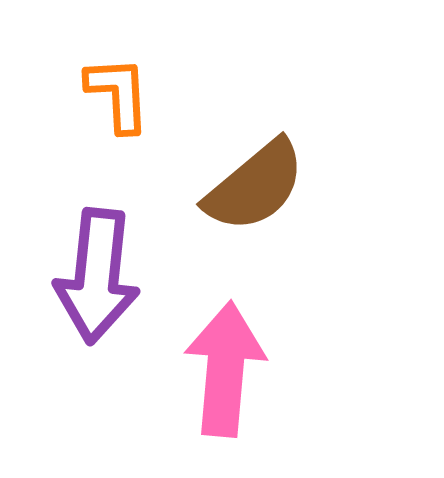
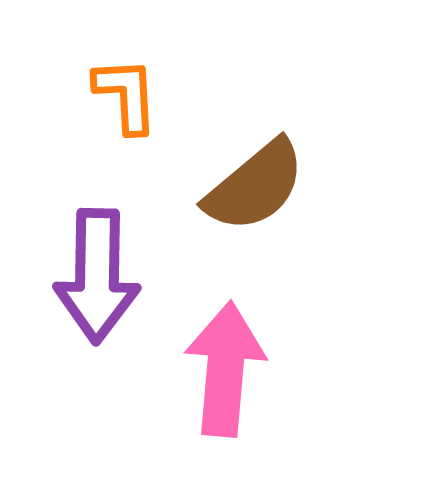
orange L-shape: moved 8 px right, 1 px down
purple arrow: rotated 5 degrees counterclockwise
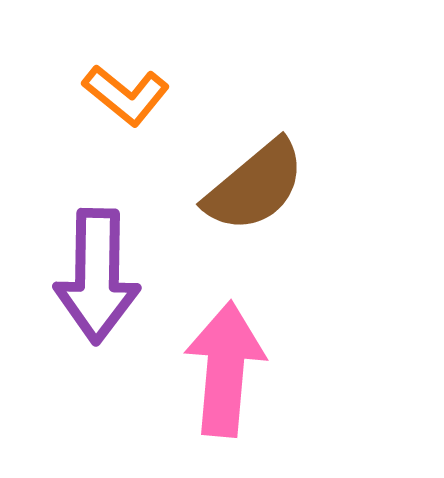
orange L-shape: rotated 132 degrees clockwise
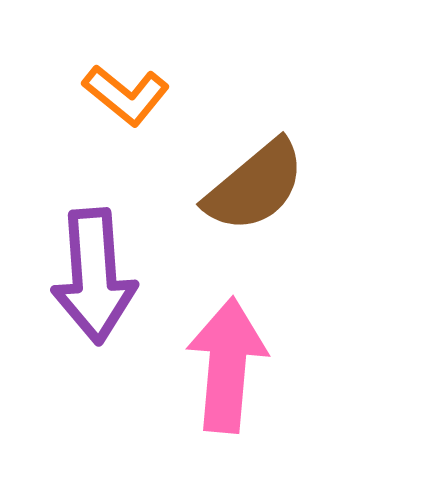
purple arrow: moved 3 px left; rotated 5 degrees counterclockwise
pink arrow: moved 2 px right, 4 px up
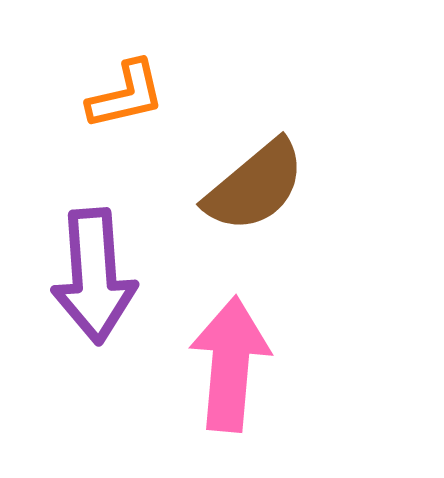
orange L-shape: rotated 52 degrees counterclockwise
pink arrow: moved 3 px right, 1 px up
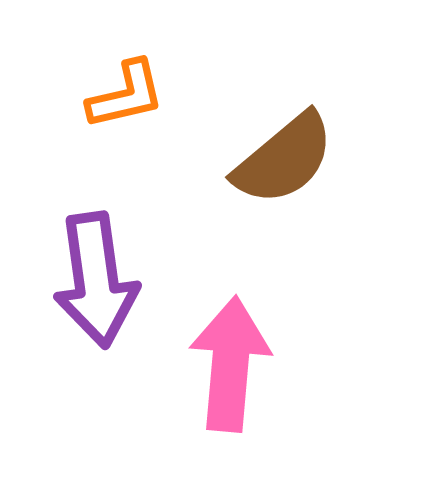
brown semicircle: moved 29 px right, 27 px up
purple arrow: moved 2 px right, 4 px down; rotated 4 degrees counterclockwise
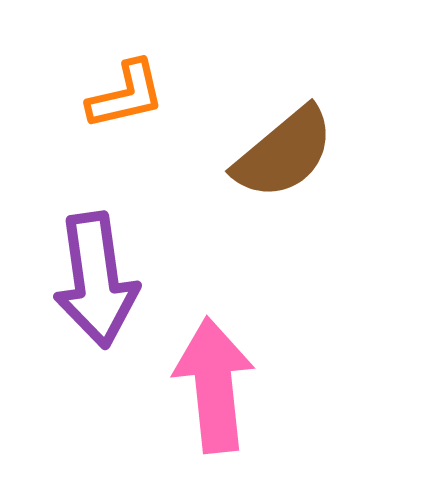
brown semicircle: moved 6 px up
pink arrow: moved 16 px left, 21 px down; rotated 11 degrees counterclockwise
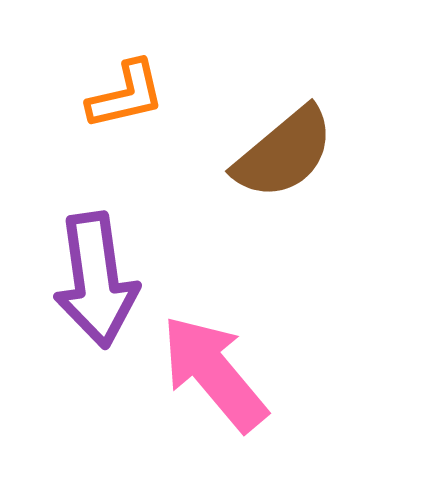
pink arrow: moved 12 px up; rotated 34 degrees counterclockwise
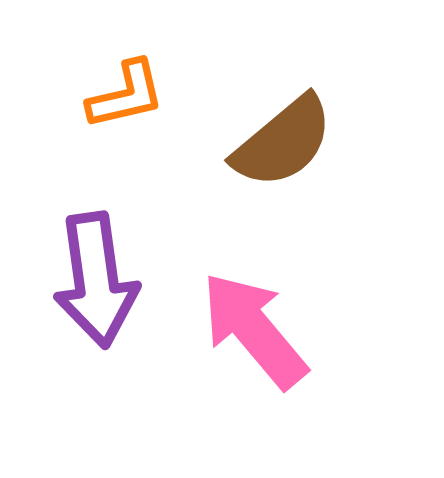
brown semicircle: moved 1 px left, 11 px up
pink arrow: moved 40 px right, 43 px up
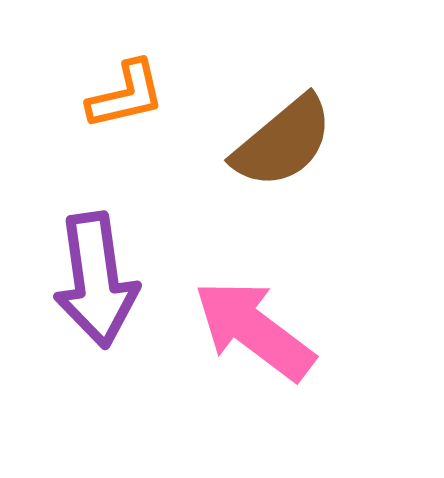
pink arrow: rotated 13 degrees counterclockwise
